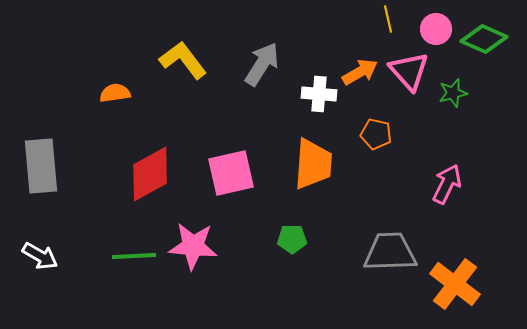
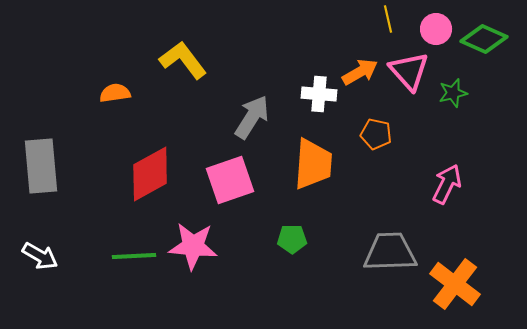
gray arrow: moved 10 px left, 53 px down
pink square: moved 1 px left, 7 px down; rotated 6 degrees counterclockwise
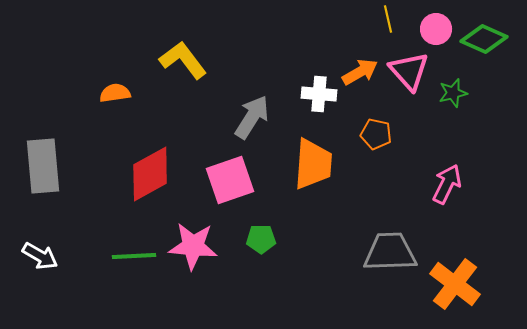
gray rectangle: moved 2 px right
green pentagon: moved 31 px left
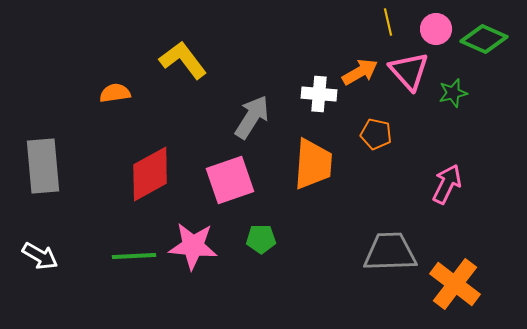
yellow line: moved 3 px down
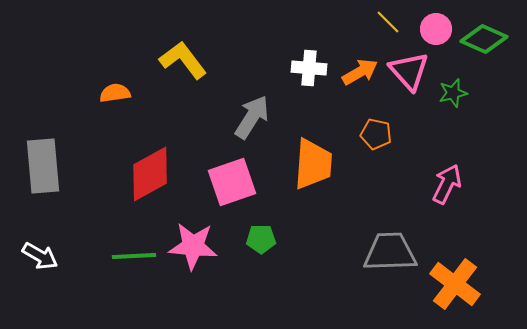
yellow line: rotated 32 degrees counterclockwise
white cross: moved 10 px left, 26 px up
pink square: moved 2 px right, 2 px down
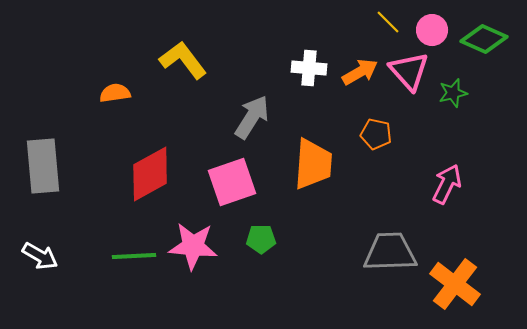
pink circle: moved 4 px left, 1 px down
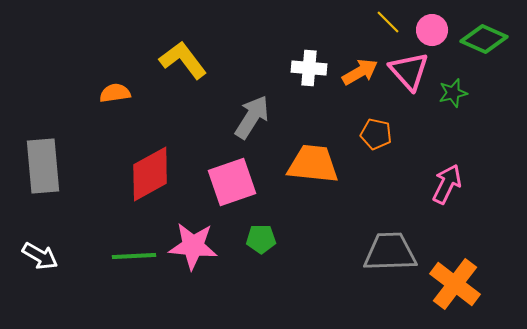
orange trapezoid: rotated 88 degrees counterclockwise
